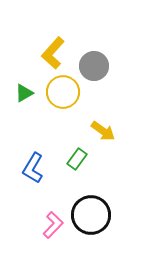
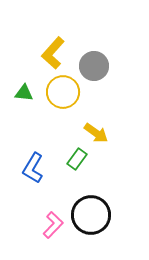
green triangle: rotated 36 degrees clockwise
yellow arrow: moved 7 px left, 2 px down
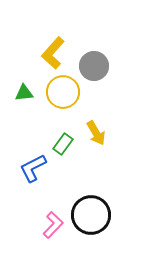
green triangle: rotated 12 degrees counterclockwise
yellow arrow: rotated 25 degrees clockwise
green rectangle: moved 14 px left, 15 px up
blue L-shape: rotated 32 degrees clockwise
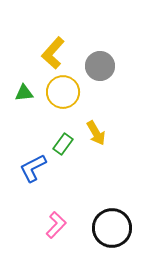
gray circle: moved 6 px right
black circle: moved 21 px right, 13 px down
pink L-shape: moved 3 px right
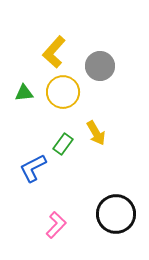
yellow L-shape: moved 1 px right, 1 px up
black circle: moved 4 px right, 14 px up
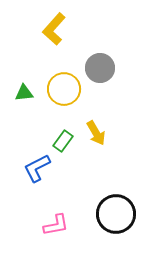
yellow L-shape: moved 23 px up
gray circle: moved 2 px down
yellow circle: moved 1 px right, 3 px up
green rectangle: moved 3 px up
blue L-shape: moved 4 px right
pink L-shape: rotated 36 degrees clockwise
